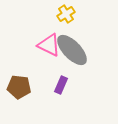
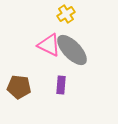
purple rectangle: rotated 18 degrees counterclockwise
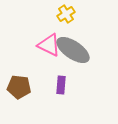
gray ellipse: moved 1 px right; rotated 12 degrees counterclockwise
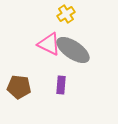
pink triangle: moved 1 px up
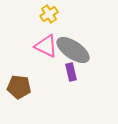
yellow cross: moved 17 px left
pink triangle: moved 3 px left, 2 px down
purple rectangle: moved 10 px right, 13 px up; rotated 18 degrees counterclockwise
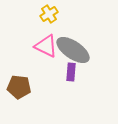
purple rectangle: rotated 18 degrees clockwise
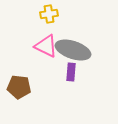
yellow cross: rotated 24 degrees clockwise
gray ellipse: rotated 16 degrees counterclockwise
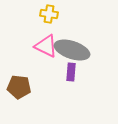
yellow cross: rotated 18 degrees clockwise
gray ellipse: moved 1 px left
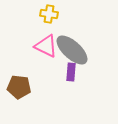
gray ellipse: rotated 24 degrees clockwise
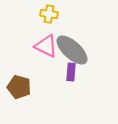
brown pentagon: rotated 10 degrees clockwise
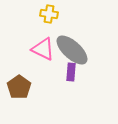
pink triangle: moved 3 px left, 3 px down
brown pentagon: rotated 20 degrees clockwise
